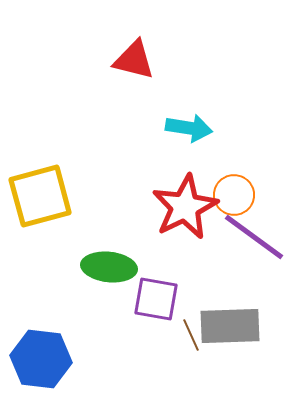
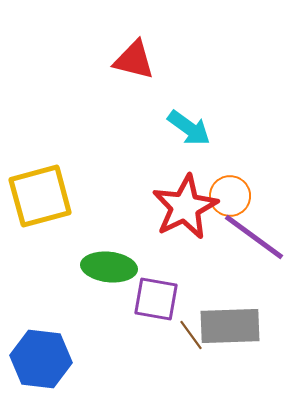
cyan arrow: rotated 27 degrees clockwise
orange circle: moved 4 px left, 1 px down
brown line: rotated 12 degrees counterclockwise
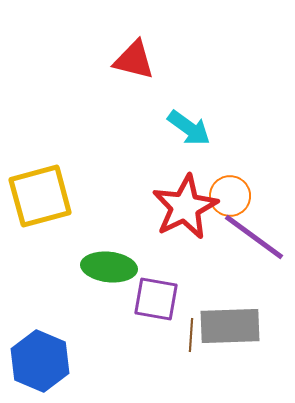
brown line: rotated 40 degrees clockwise
blue hexagon: moved 1 px left, 2 px down; rotated 16 degrees clockwise
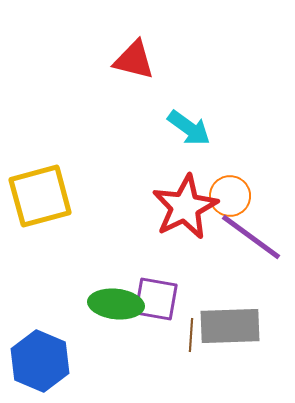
purple line: moved 3 px left
green ellipse: moved 7 px right, 37 px down
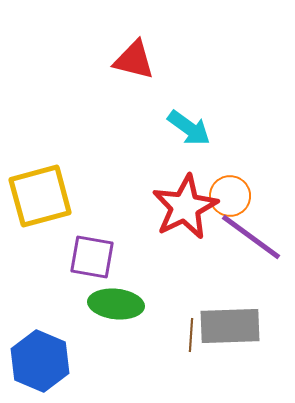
purple square: moved 64 px left, 42 px up
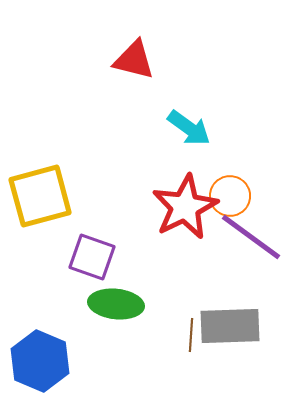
purple square: rotated 9 degrees clockwise
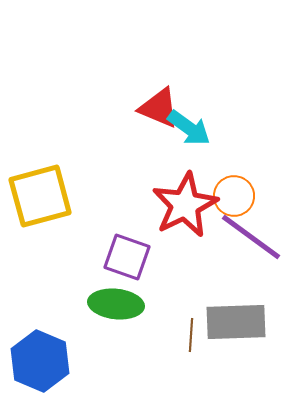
red triangle: moved 25 px right, 48 px down; rotated 9 degrees clockwise
orange circle: moved 4 px right
red star: moved 2 px up
purple square: moved 35 px right
gray rectangle: moved 6 px right, 4 px up
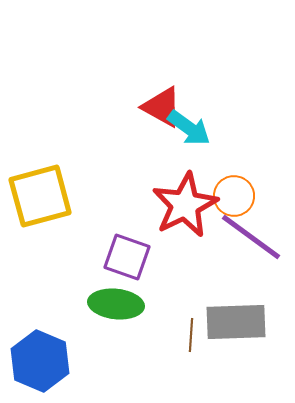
red triangle: moved 3 px right, 1 px up; rotated 6 degrees clockwise
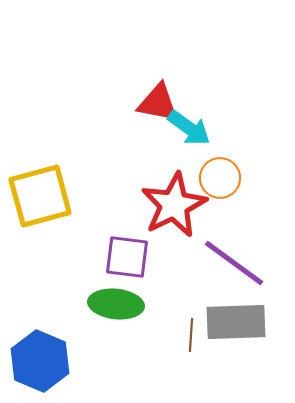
red triangle: moved 4 px left, 4 px up; rotated 18 degrees counterclockwise
orange circle: moved 14 px left, 18 px up
red star: moved 11 px left
purple line: moved 17 px left, 26 px down
purple square: rotated 12 degrees counterclockwise
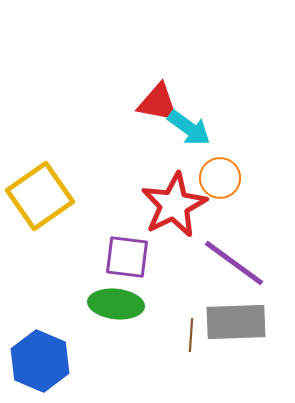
yellow square: rotated 20 degrees counterclockwise
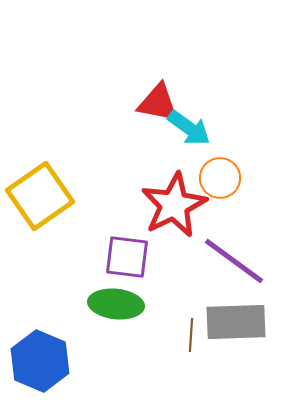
purple line: moved 2 px up
